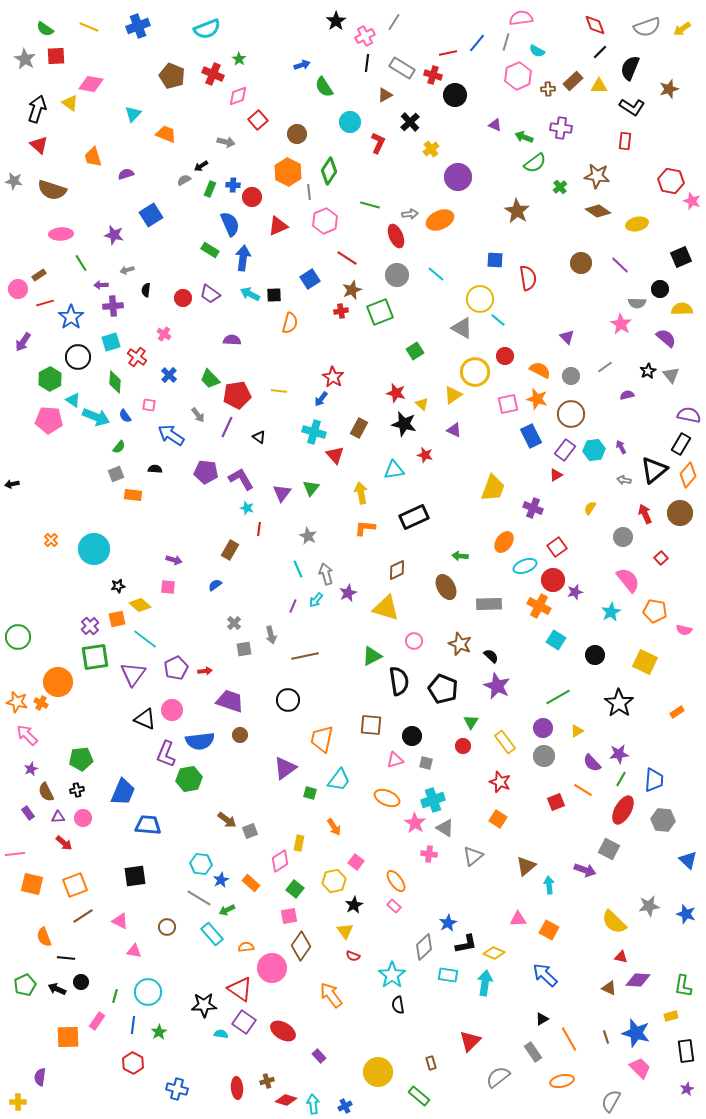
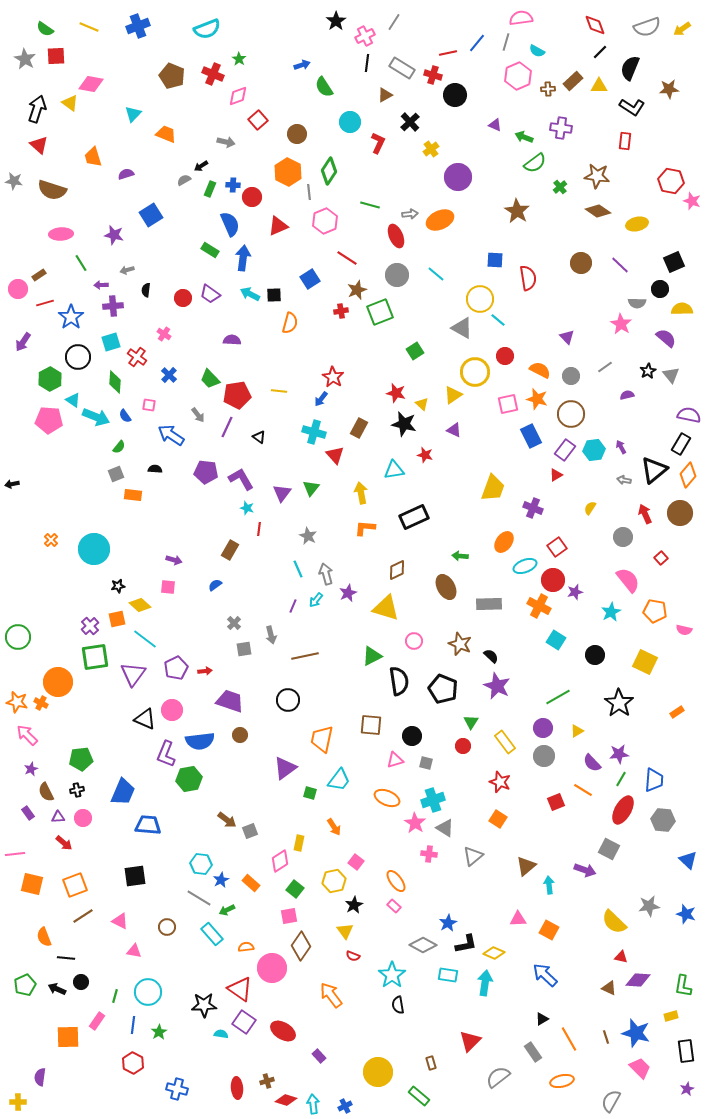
brown star at (669, 89): rotated 12 degrees clockwise
black square at (681, 257): moved 7 px left, 5 px down
brown star at (352, 290): moved 5 px right
gray diamond at (424, 947): moved 1 px left, 2 px up; rotated 72 degrees clockwise
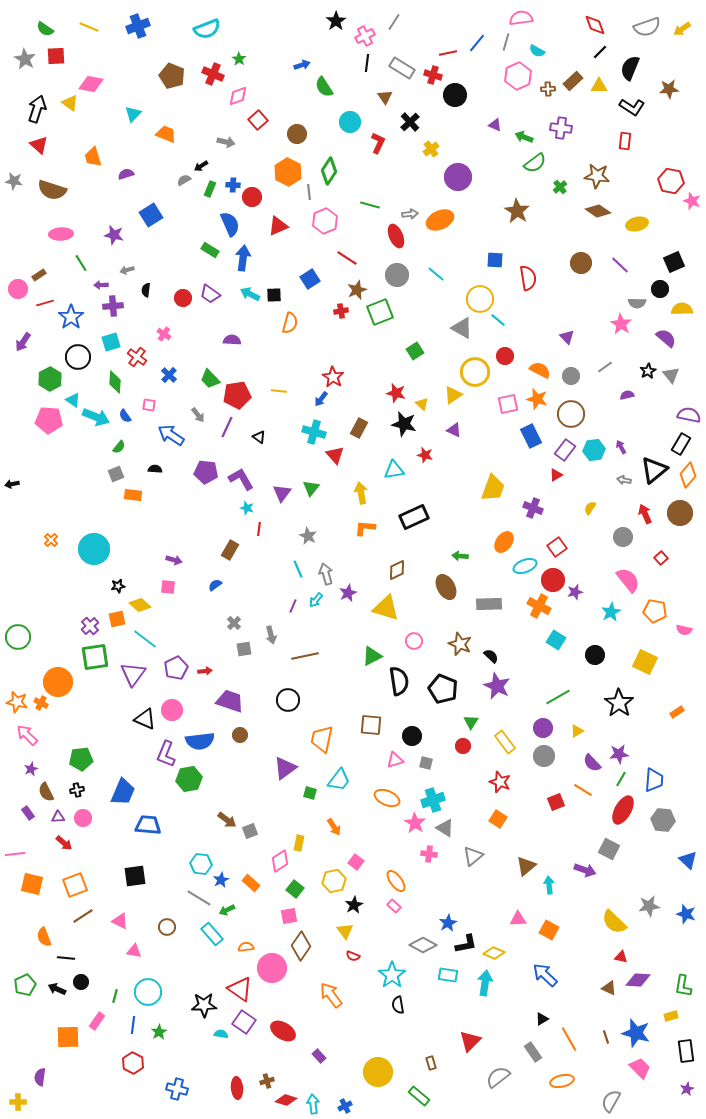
brown triangle at (385, 95): moved 2 px down; rotated 35 degrees counterclockwise
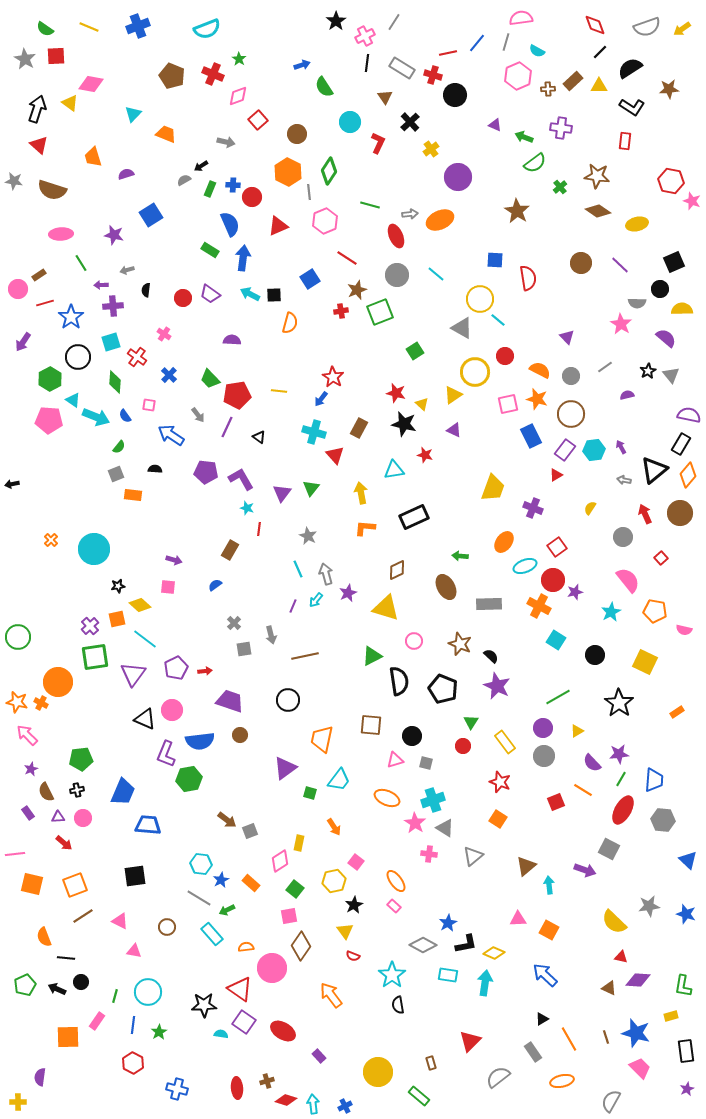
black semicircle at (630, 68): rotated 35 degrees clockwise
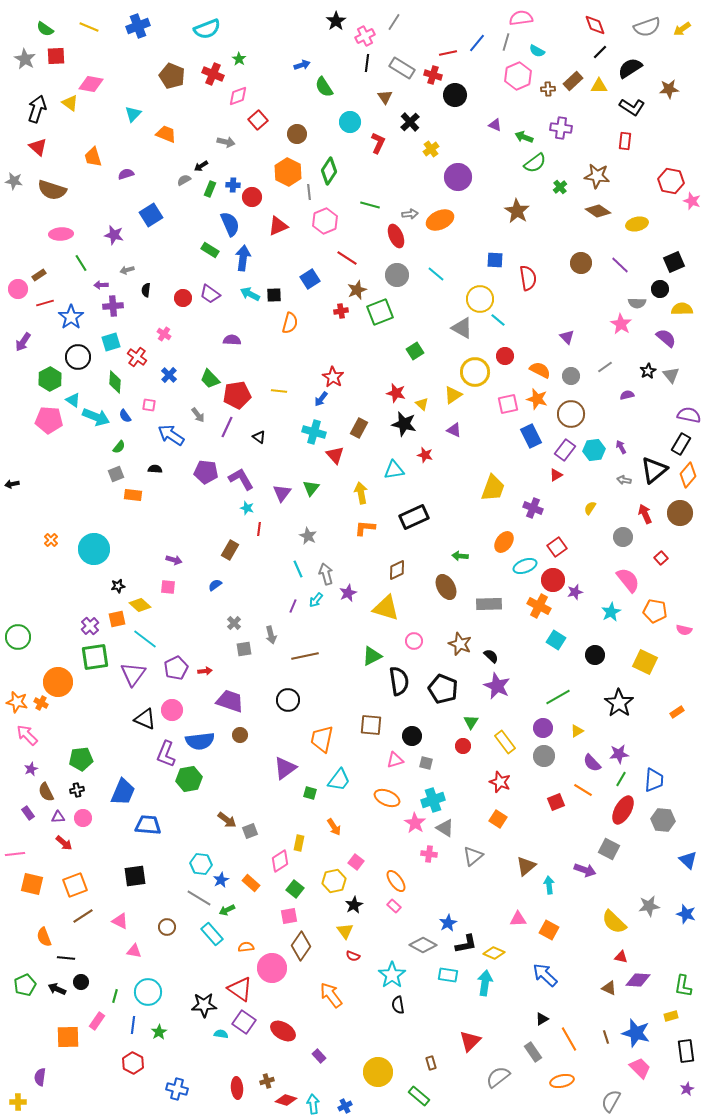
red triangle at (39, 145): moved 1 px left, 2 px down
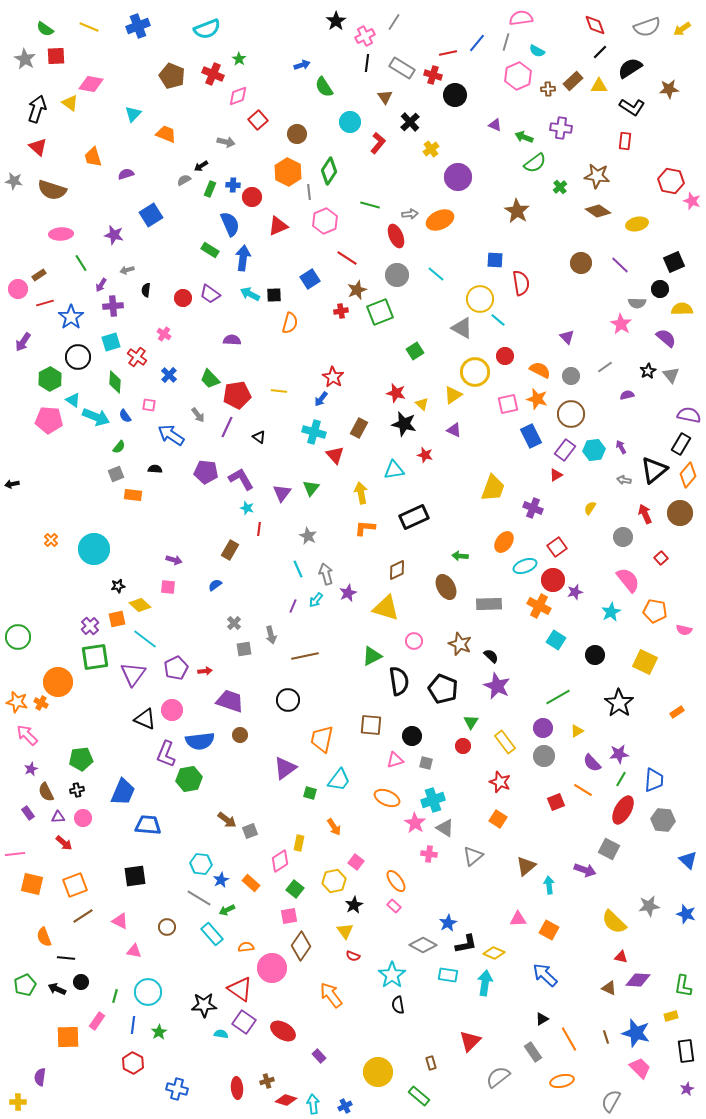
red L-shape at (378, 143): rotated 15 degrees clockwise
red semicircle at (528, 278): moved 7 px left, 5 px down
purple arrow at (101, 285): rotated 56 degrees counterclockwise
